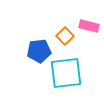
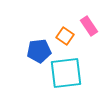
pink rectangle: rotated 42 degrees clockwise
orange square: rotated 12 degrees counterclockwise
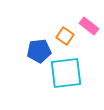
pink rectangle: rotated 18 degrees counterclockwise
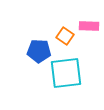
pink rectangle: rotated 36 degrees counterclockwise
blue pentagon: rotated 10 degrees clockwise
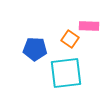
orange square: moved 5 px right, 3 px down
blue pentagon: moved 4 px left, 2 px up
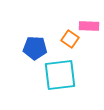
blue pentagon: moved 1 px up
cyan square: moved 6 px left, 2 px down
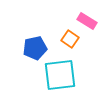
pink rectangle: moved 2 px left, 5 px up; rotated 30 degrees clockwise
blue pentagon: rotated 15 degrees counterclockwise
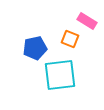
orange square: rotated 12 degrees counterclockwise
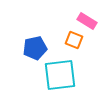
orange square: moved 4 px right, 1 px down
